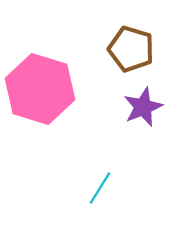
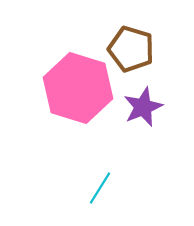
pink hexagon: moved 38 px right, 1 px up
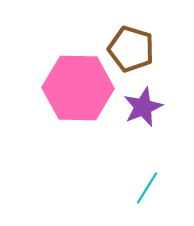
pink hexagon: rotated 16 degrees counterclockwise
cyan line: moved 47 px right
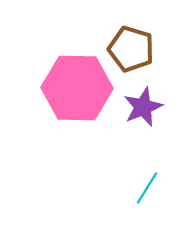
pink hexagon: moved 1 px left
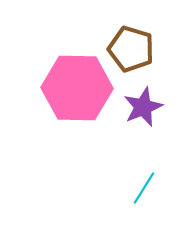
cyan line: moved 3 px left
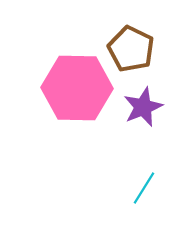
brown pentagon: rotated 9 degrees clockwise
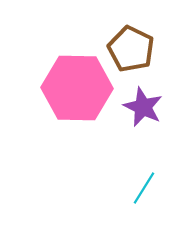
purple star: rotated 24 degrees counterclockwise
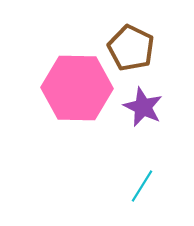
brown pentagon: moved 1 px up
cyan line: moved 2 px left, 2 px up
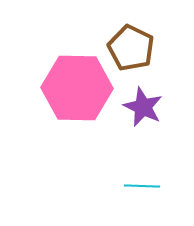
cyan line: rotated 60 degrees clockwise
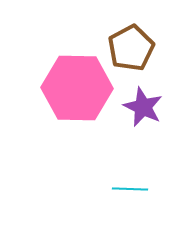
brown pentagon: rotated 18 degrees clockwise
cyan line: moved 12 px left, 3 px down
